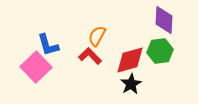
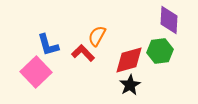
purple diamond: moved 5 px right
red L-shape: moved 7 px left, 3 px up
red diamond: moved 1 px left
pink square: moved 5 px down
black star: moved 1 px left, 1 px down
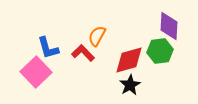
purple diamond: moved 6 px down
blue L-shape: moved 3 px down
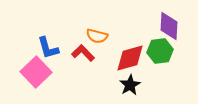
orange semicircle: rotated 105 degrees counterclockwise
red diamond: moved 1 px right, 2 px up
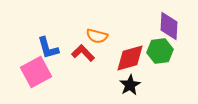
pink square: rotated 16 degrees clockwise
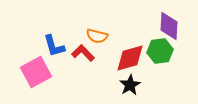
blue L-shape: moved 6 px right, 2 px up
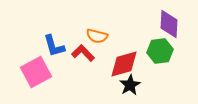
purple diamond: moved 2 px up
red diamond: moved 6 px left, 6 px down
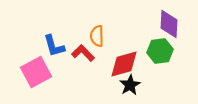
orange semicircle: rotated 75 degrees clockwise
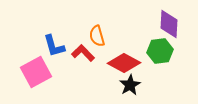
orange semicircle: rotated 15 degrees counterclockwise
red diamond: moved 1 px up; rotated 44 degrees clockwise
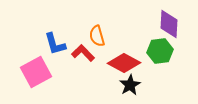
blue L-shape: moved 1 px right, 2 px up
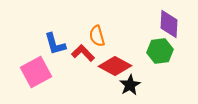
red diamond: moved 9 px left, 3 px down
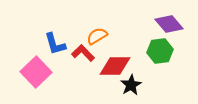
purple diamond: rotated 44 degrees counterclockwise
orange semicircle: rotated 75 degrees clockwise
red diamond: rotated 28 degrees counterclockwise
pink square: rotated 16 degrees counterclockwise
black star: moved 1 px right
